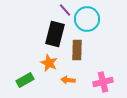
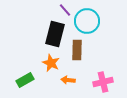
cyan circle: moved 2 px down
orange star: moved 2 px right
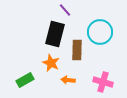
cyan circle: moved 13 px right, 11 px down
pink cross: rotated 30 degrees clockwise
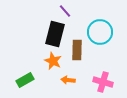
purple line: moved 1 px down
orange star: moved 2 px right, 2 px up
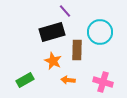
black rectangle: moved 3 px left, 2 px up; rotated 60 degrees clockwise
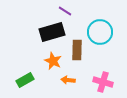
purple line: rotated 16 degrees counterclockwise
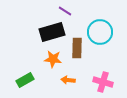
brown rectangle: moved 2 px up
orange star: moved 2 px up; rotated 18 degrees counterclockwise
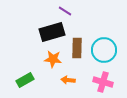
cyan circle: moved 4 px right, 18 px down
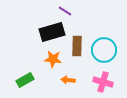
brown rectangle: moved 2 px up
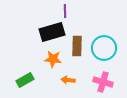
purple line: rotated 56 degrees clockwise
cyan circle: moved 2 px up
